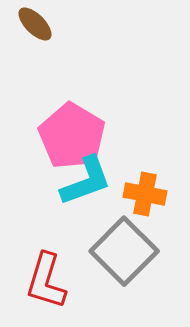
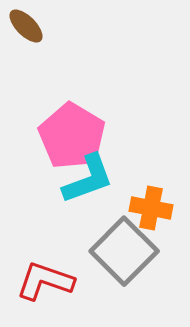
brown ellipse: moved 9 px left, 2 px down
cyan L-shape: moved 2 px right, 2 px up
orange cross: moved 6 px right, 14 px down
red L-shape: moved 1 px left; rotated 92 degrees clockwise
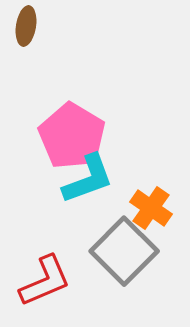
brown ellipse: rotated 54 degrees clockwise
orange cross: rotated 24 degrees clockwise
red L-shape: rotated 138 degrees clockwise
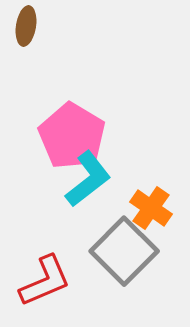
cyan L-shape: rotated 18 degrees counterclockwise
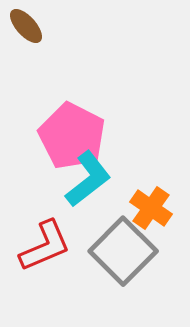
brown ellipse: rotated 51 degrees counterclockwise
pink pentagon: rotated 4 degrees counterclockwise
gray square: moved 1 px left
red L-shape: moved 35 px up
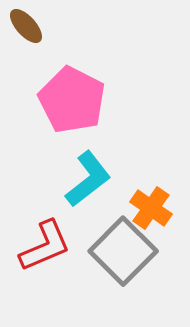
pink pentagon: moved 36 px up
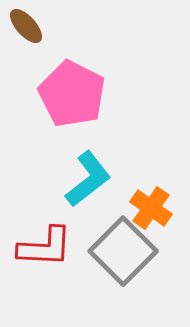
pink pentagon: moved 6 px up
red L-shape: moved 1 px down; rotated 26 degrees clockwise
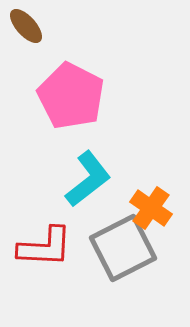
pink pentagon: moved 1 px left, 2 px down
gray square: moved 3 px up; rotated 18 degrees clockwise
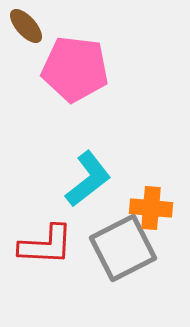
pink pentagon: moved 4 px right, 27 px up; rotated 20 degrees counterclockwise
orange cross: rotated 30 degrees counterclockwise
red L-shape: moved 1 px right, 2 px up
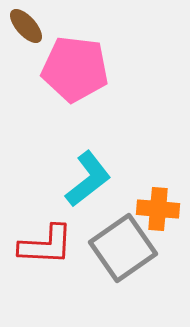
orange cross: moved 7 px right, 1 px down
gray square: rotated 8 degrees counterclockwise
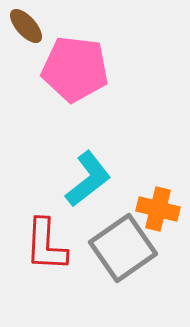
orange cross: rotated 9 degrees clockwise
red L-shape: rotated 90 degrees clockwise
